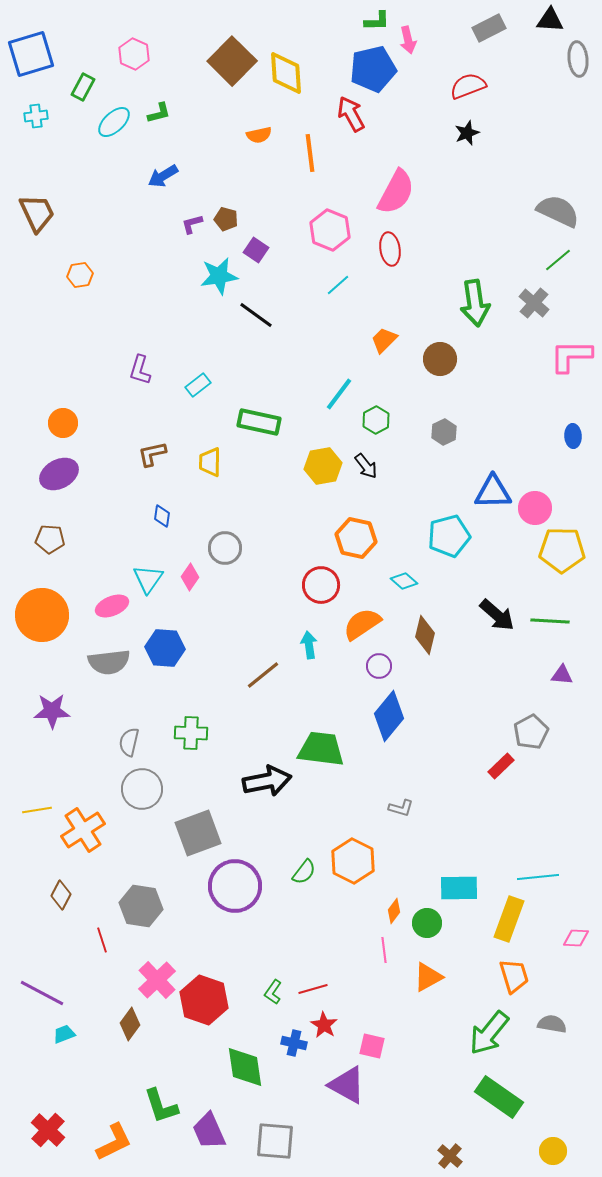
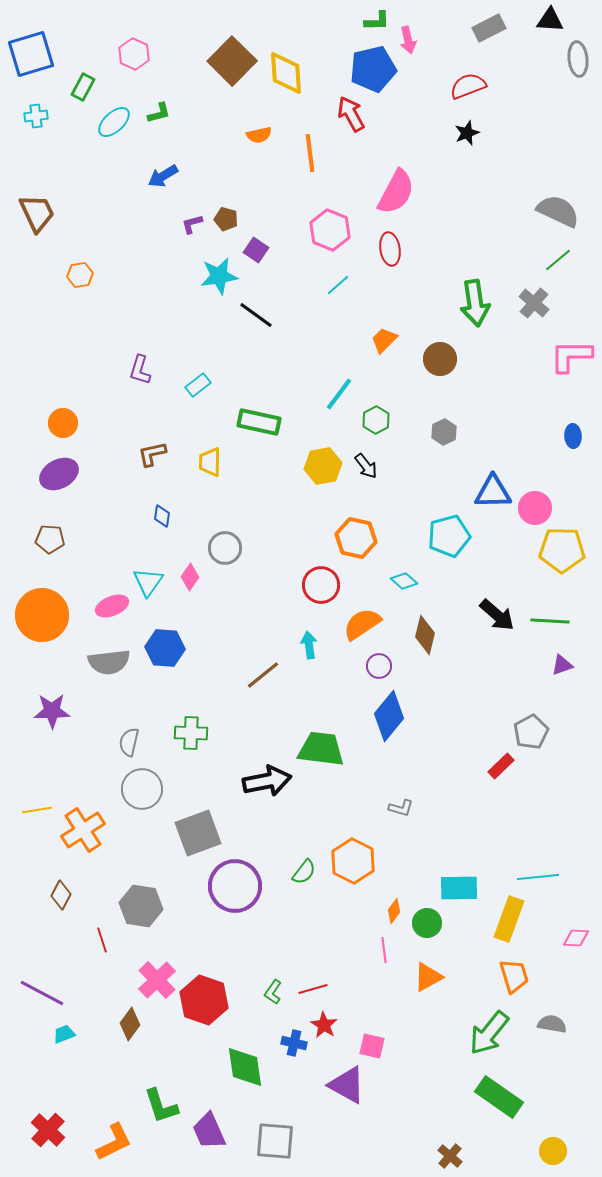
cyan triangle at (148, 579): moved 3 px down
purple triangle at (562, 675): moved 10 px up; rotated 25 degrees counterclockwise
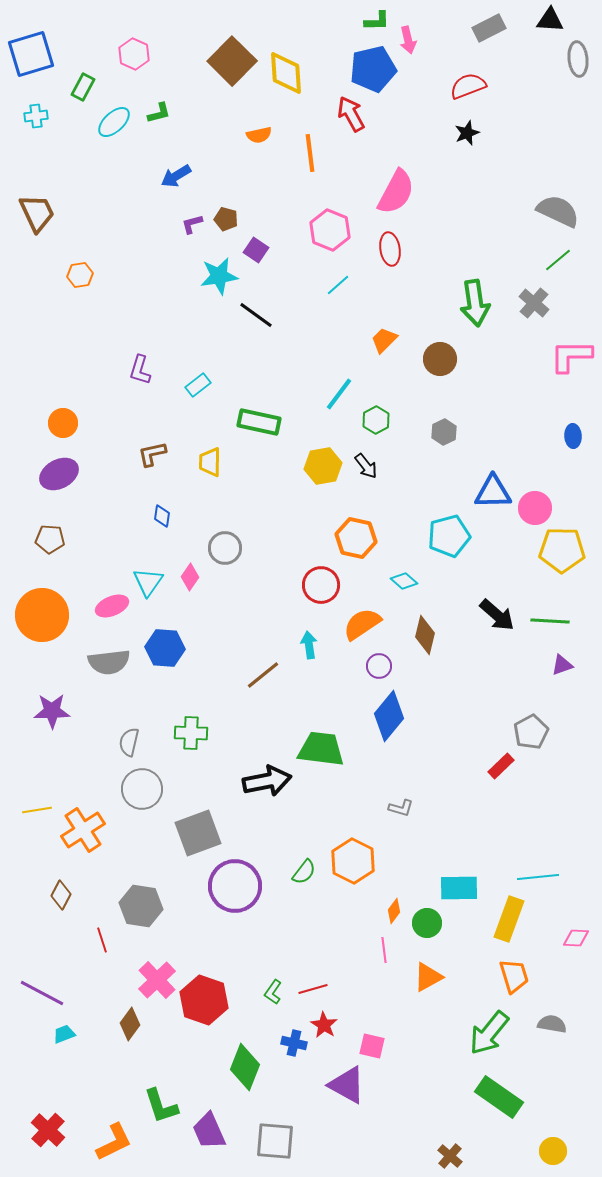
blue arrow at (163, 176): moved 13 px right
green diamond at (245, 1067): rotated 30 degrees clockwise
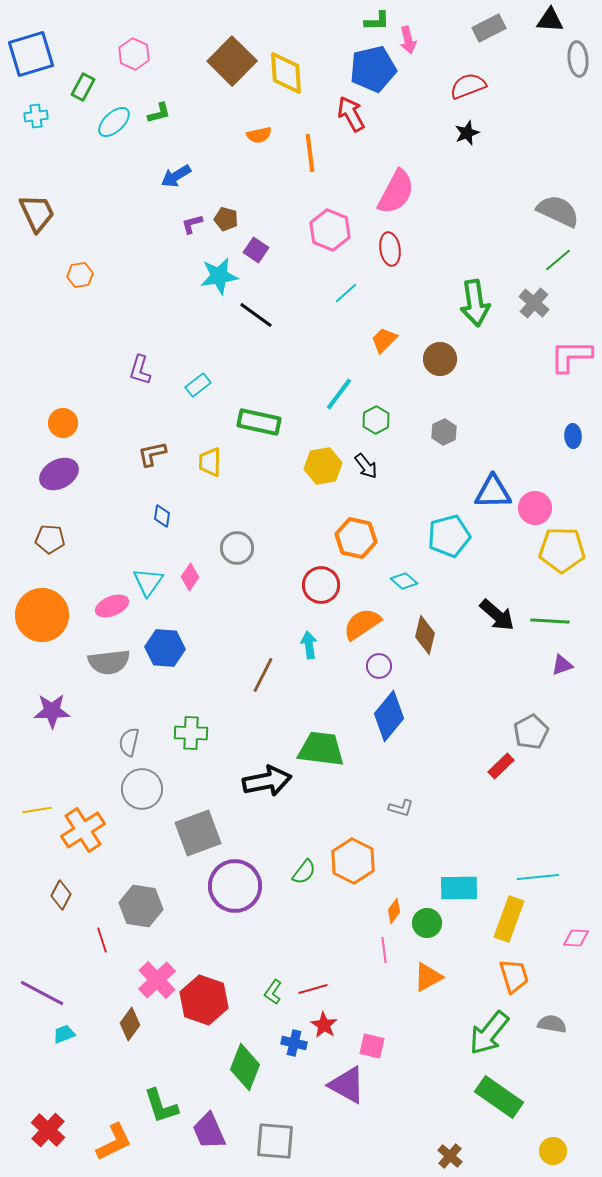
cyan line at (338, 285): moved 8 px right, 8 px down
gray circle at (225, 548): moved 12 px right
brown line at (263, 675): rotated 24 degrees counterclockwise
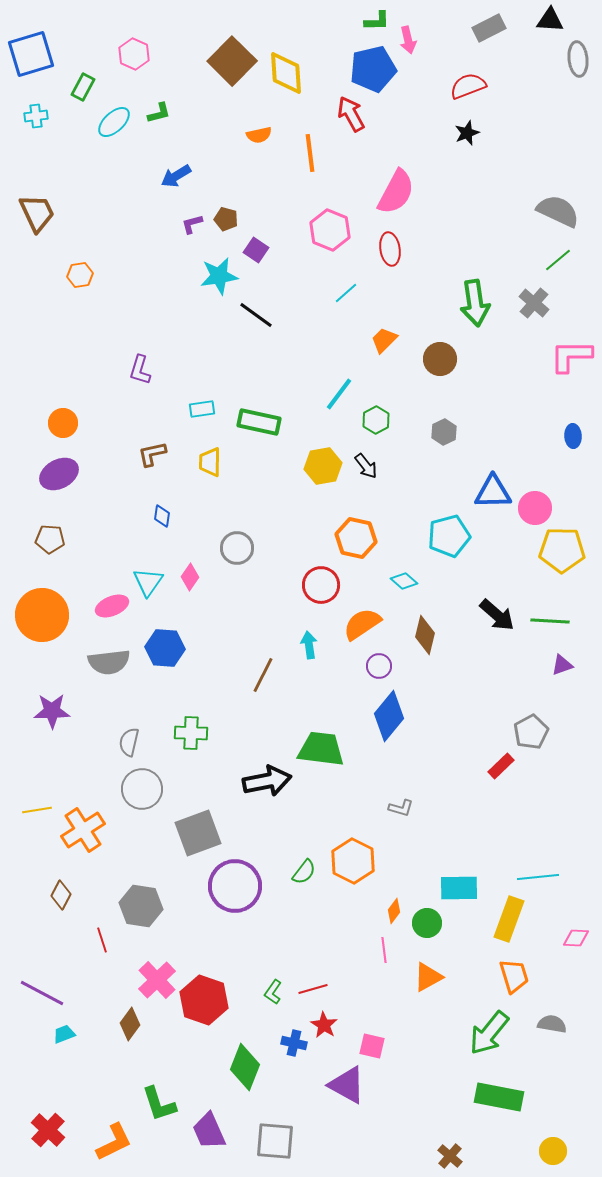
cyan rectangle at (198, 385): moved 4 px right, 24 px down; rotated 30 degrees clockwise
green rectangle at (499, 1097): rotated 24 degrees counterclockwise
green L-shape at (161, 1106): moved 2 px left, 2 px up
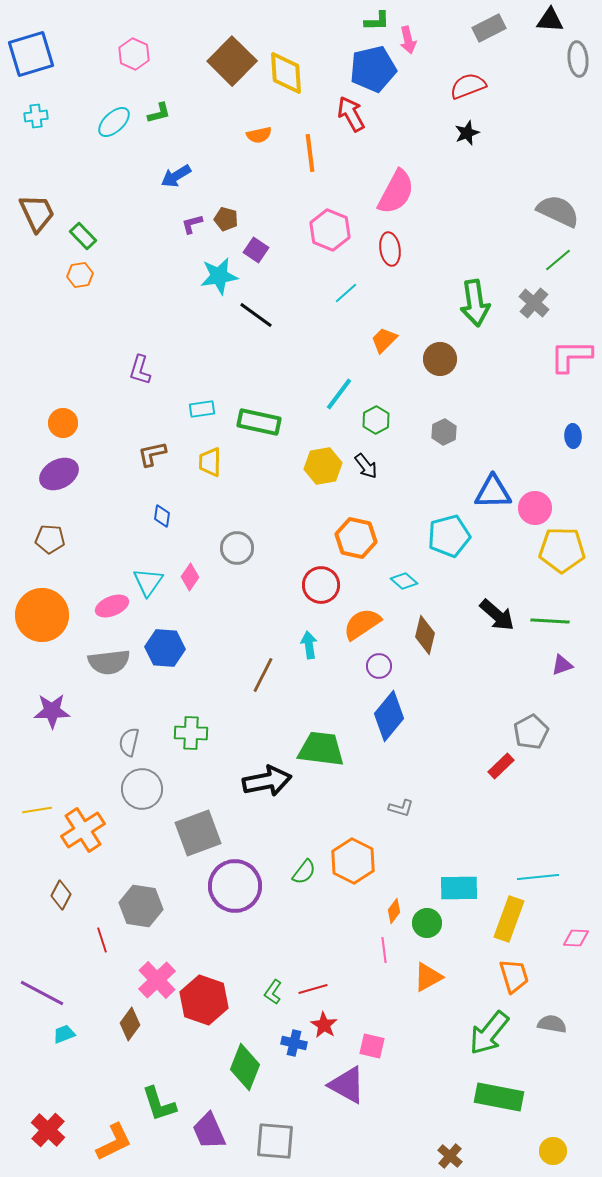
green rectangle at (83, 87): moved 149 px down; rotated 72 degrees counterclockwise
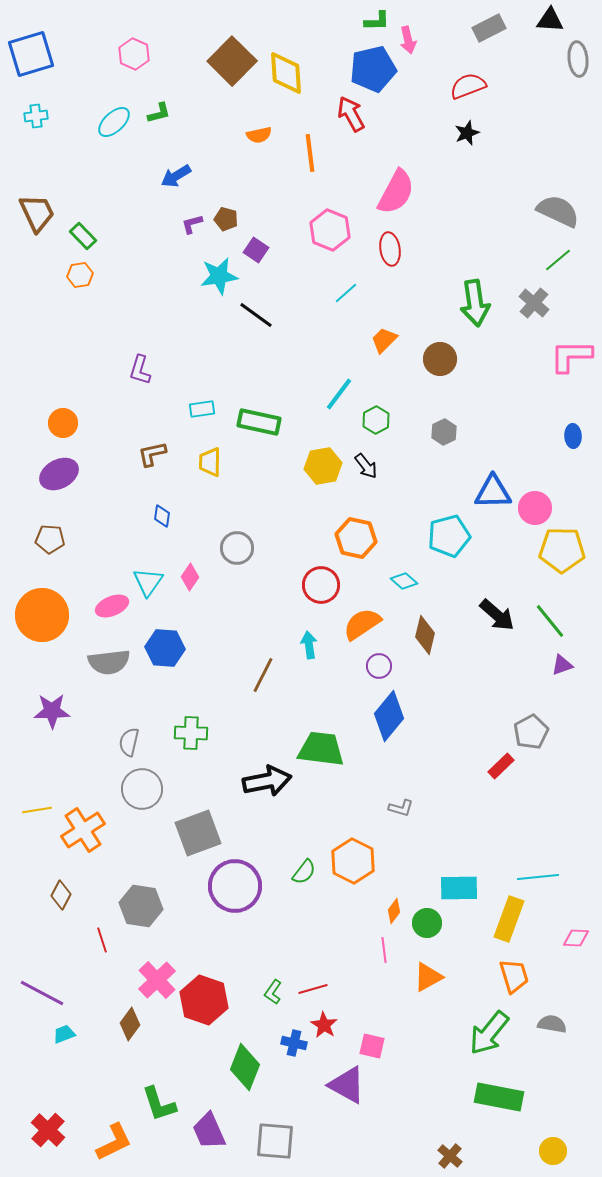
green line at (550, 621): rotated 48 degrees clockwise
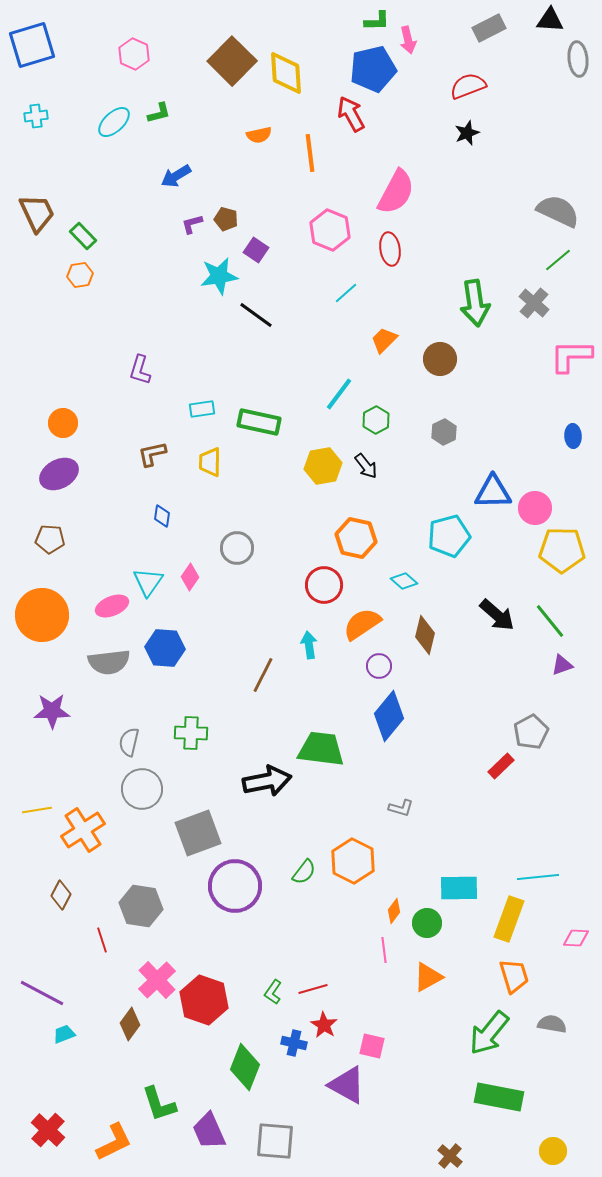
blue square at (31, 54): moved 1 px right, 9 px up
red circle at (321, 585): moved 3 px right
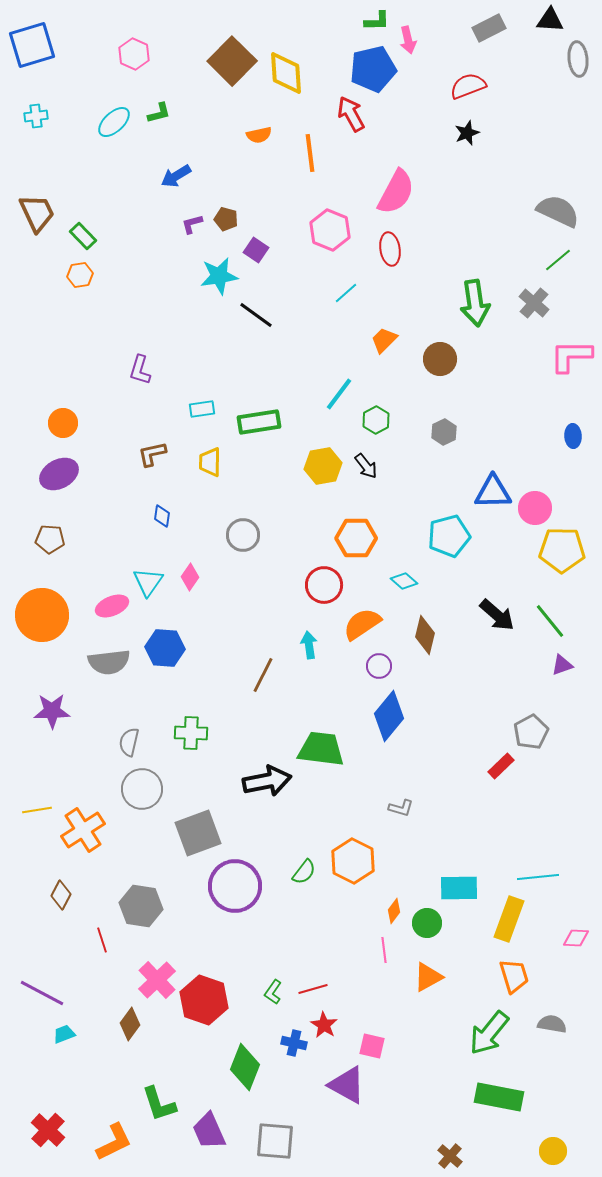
green rectangle at (259, 422): rotated 21 degrees counterclockwise
orange hexagon at (356, 538): rotated 12 degrees counterclockwise
gray circle at (237, 548): moved 6 px right, 13 px up
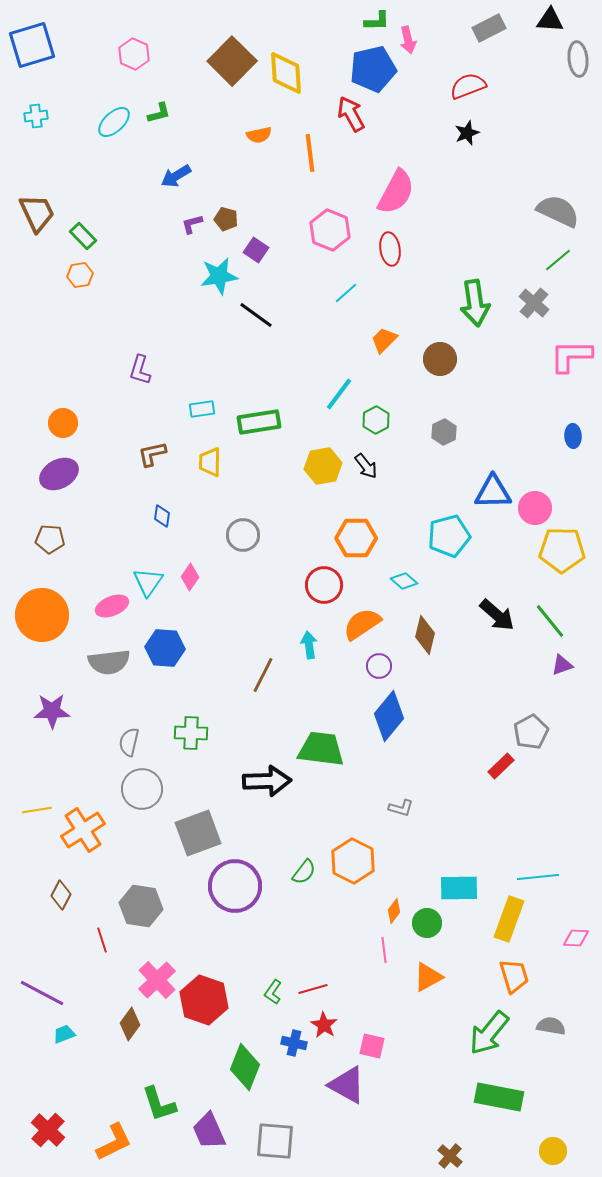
black arrow at (267, 781): rotated 9 degrees clockwise
gray semicircle at (552, 1024): moved 1 px left, 2 px down
